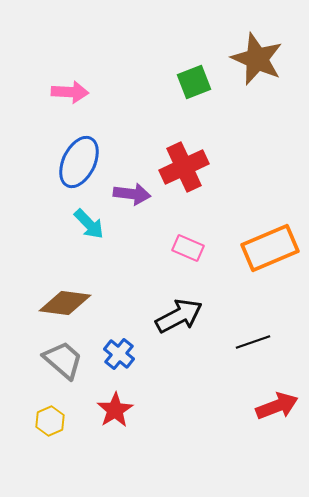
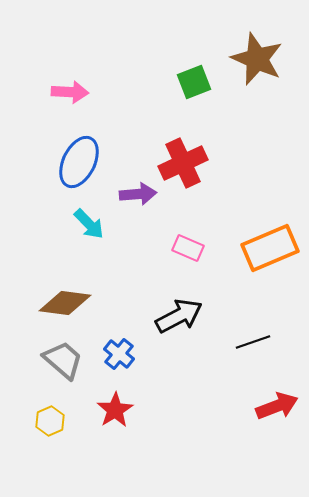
red cross: moved 1 px left, 4 px up
purple arrow: moved 6 px right; rotated 12 degrees counterclockwise
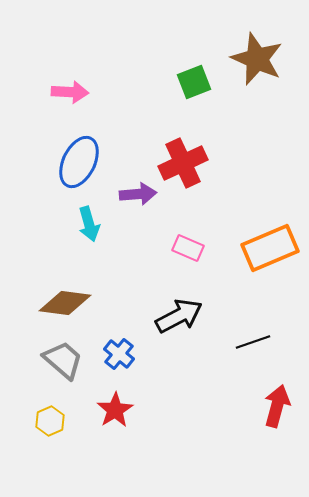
cyan arrow: rotated 28 degrees clockwise
red arrow: rotated 54 degrees counterclockwise
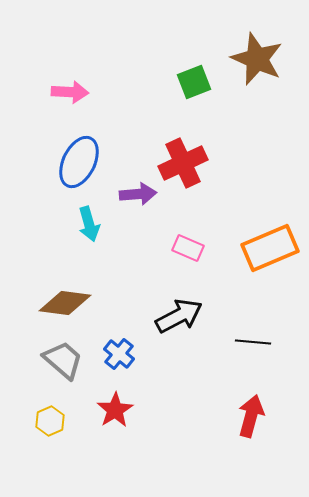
black line: rotated 24 degrees clockwise
red arrow: moved 26 px left, 10 px down
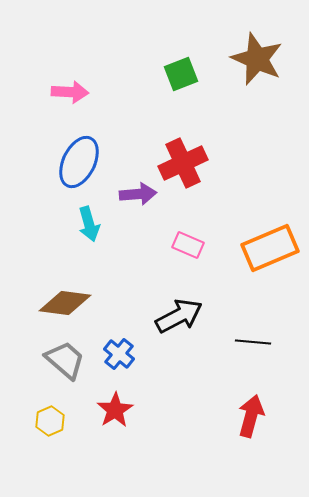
green square: moved 13 px left, 8 px up
pink rectangle: moved 3 px up
gray trapezoid: moved 2 px right
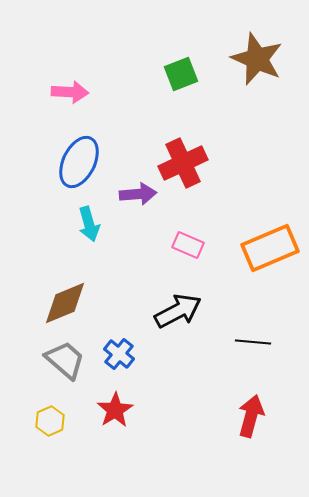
brown diamond: rotated 30 degrees counterclockwise
black arrow: moved 1 px left, 5 px up
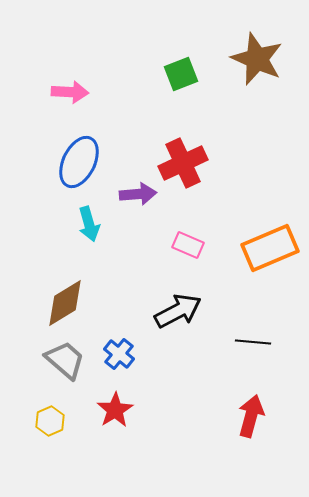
brown diamond: rotated 9 degrees counterclockwise
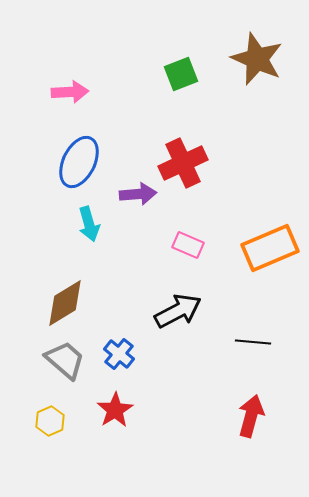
pink arrow: rotated 6 degrees counterclockwise
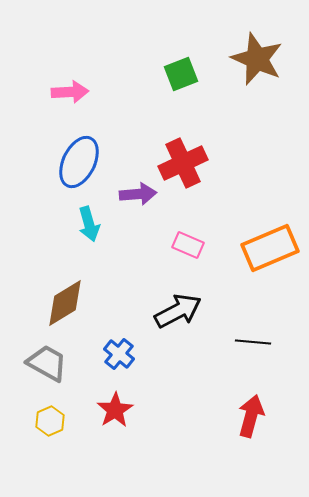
gray trapezoid: moved 18 px left, 3 px down; rotated 12 degrees counterclockwise
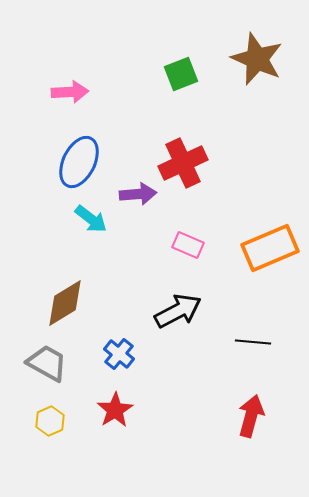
cyan arrow: moved 2 px right, 5 px up; rotated 36 degrees counterclockwise
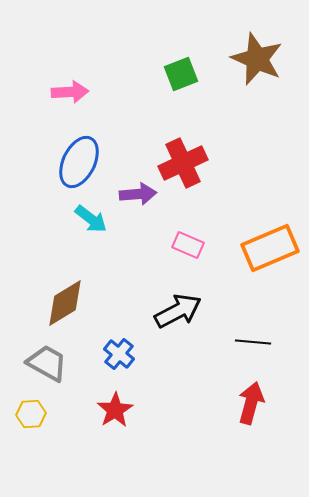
red arrow: moved 13 px up
yellow hexagon: moved 19 px left, 7 px up; rotated 20 degrees clockwise
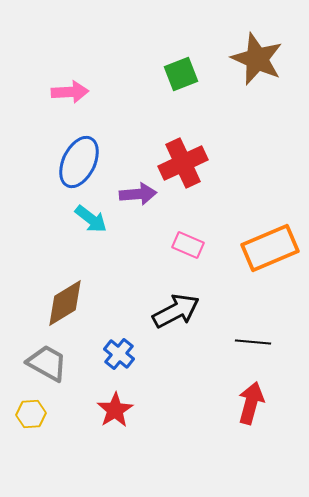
black arrow: moved 2 px left
